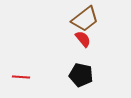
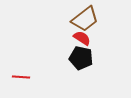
red semicircle: moved 1 px left, 1 px up; rotated 18 degrees counterclockwise
black pentagon: moved 17 px up
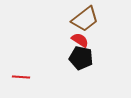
red semicircle: moved 2 px left, 2 px down
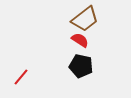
black pentagon: moved 8 px down
red line: rotated 54 degrees counterclockwise
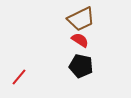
brown trapezoid: moved 4 px left; rotated 12 degrees clockwise
red line: moved 2 px left
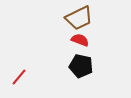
brown trapezoid: moved 2 px left, 1 px up
red semicircle: rotated 12 degrees counterclockwise
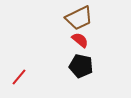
red semicircle: rotated 18 degrees clockwise
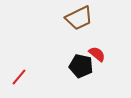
red semicircle: moved 17 px right, 14 px down
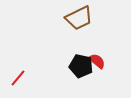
red semicircle: moved 7 px down
red line: moved 1 px left, 1 px down
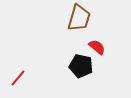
brown trapezoid: rotated 48 degrees counterclockwise
red semicircle: moved 14 px up
